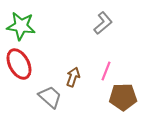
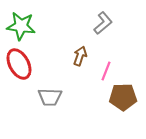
brown arrow: moved 7 px right, 21 px up
gray trapezoid: rotated 140 degrees clockwise
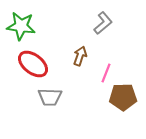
red ellipse: moved 14 px right; rotated 24 degrees counterclockwise
pink line: moved 2 px down
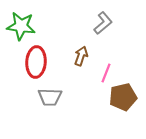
brown arrow: moved 1 px right
red ellipse: moved 3 px right, 2 px up; rotated 56 degrees clockwise
brown pentagon: rotated 12 degrees counterclockwise
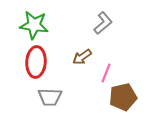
green star: moved 13 px right, 1 px up
brown arrow: moved 1 px right, 1 px down; rotated 144 degrees counterclockwise
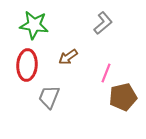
brown arrow: moved 14 px left
red ellipse: moved 9 px left, 3 px down
gray trapezoid: moved 1 px left; rotated 110 degrees clockwise
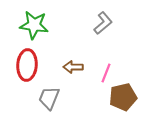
brown arrow: moved 5 px right, 10 px down; rotated 36 degrees clockwise
gray trapezoid: moved 1 px down
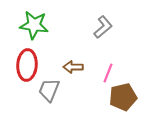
gray L-shape: moved 4 px down
pink line: moved 2 px right
gray trapezoid: moved 8 px up
